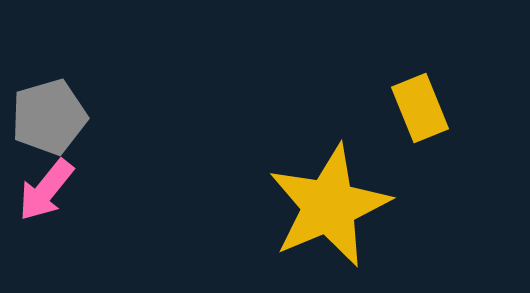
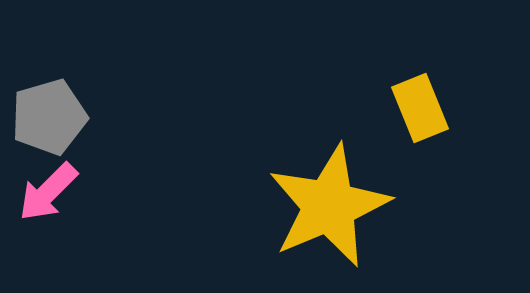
pink arrow: moved 2 px right, 2 px down; rotated 6 degrees clockwise
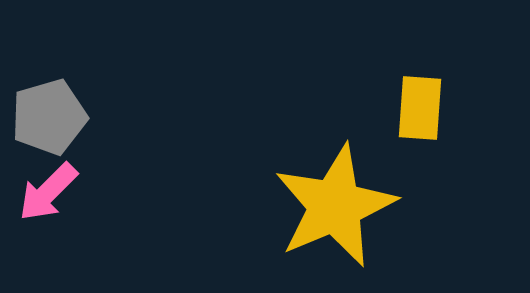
yellow rectangle: rotated 26 degrees clockwise
yellow star: moved 6 px right
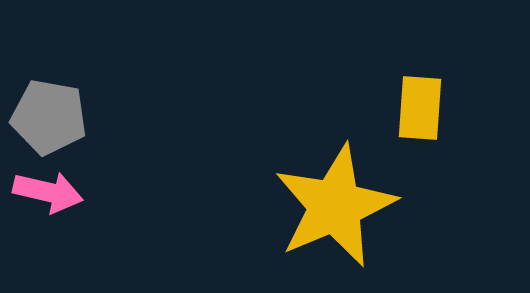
gray pentagon: rotated 26 degrees clockwise
pink arrow: rotated 122 degrees counterclockwise
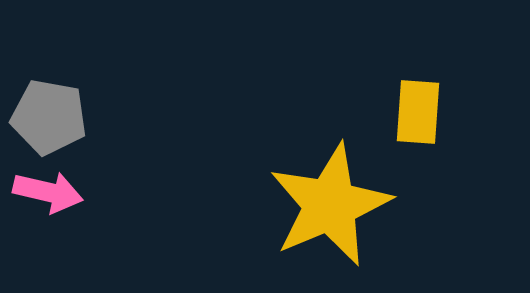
yellow rectangle: moved 2 px left, 4 px down
yellow star: moved 5 px left, 1 px up
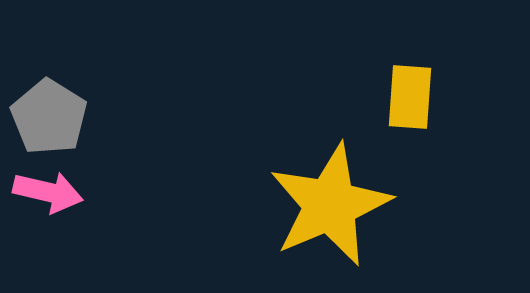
yellow rectangle: moved 8 px left, 15 px up
gray pentagon: rotated 22 degrees clockwise
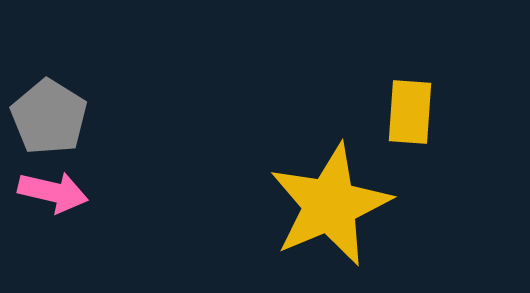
yellow rectangle: moved 15 px down
pink arrow: moved 5 px right
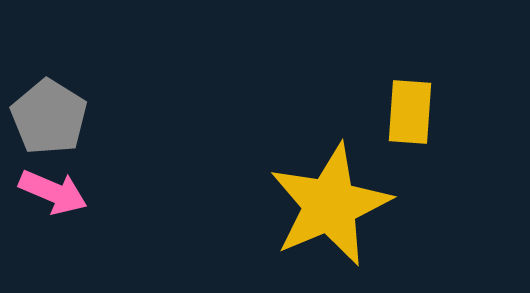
pink arrow: rotated 10 degrees clockwise
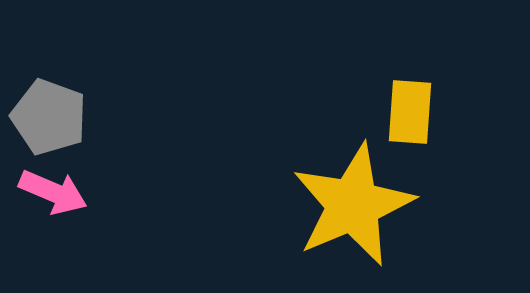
gray pentagon: rotated 12 degrees counterclockwise
yellow star: moved 23 px right
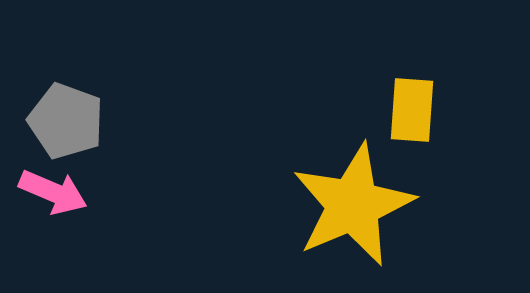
yellow rectangle: moved 2 px right, 2 px up
gray pentagon: moved 17 px right, 4 px down
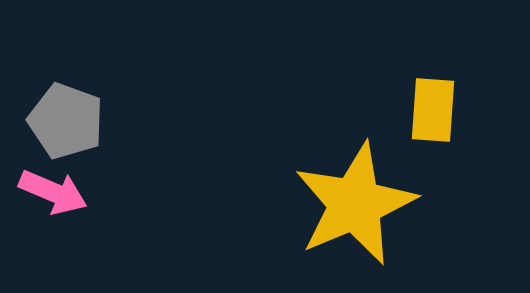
yellow rectangle: moved 21 px right
yellow star: moved 2 px right, 1 px up
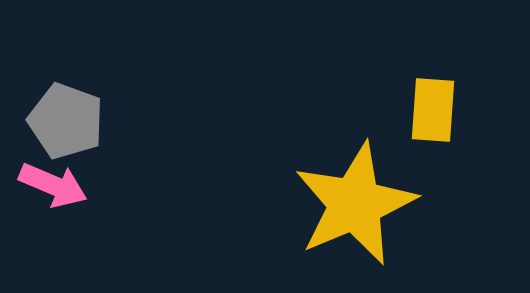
pink arrow: moved 7 px up
